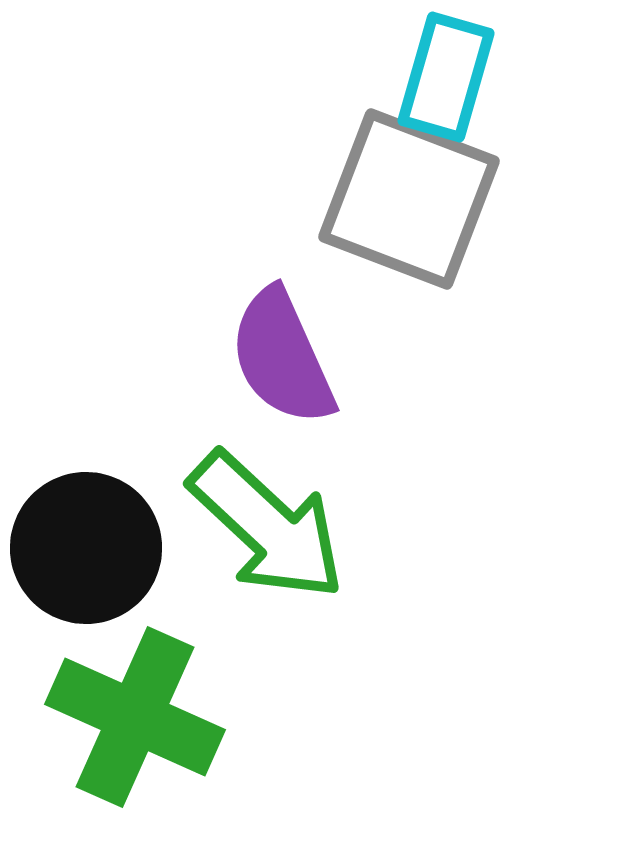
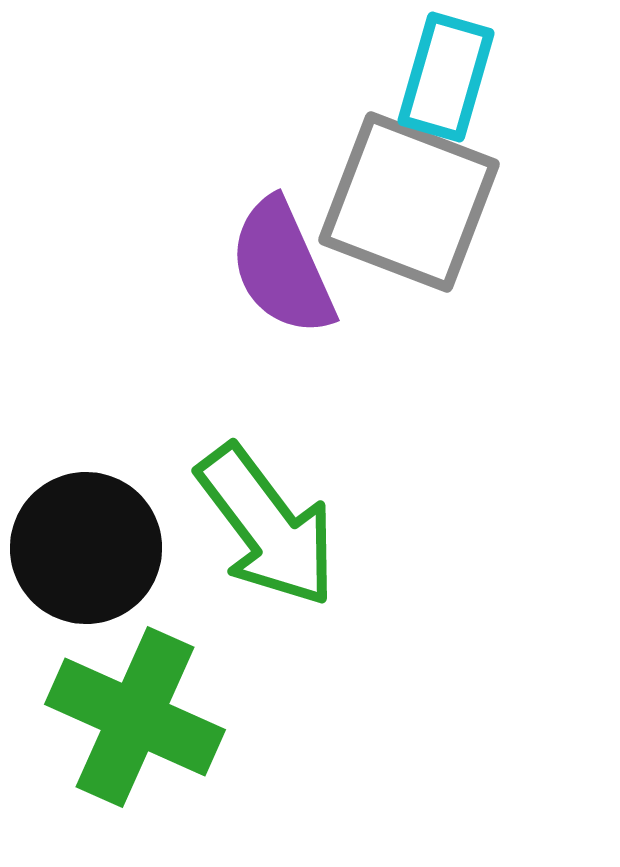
gray square: moved 3 px down
purple semicircle: moved 90 px up
green arrow: rotated 10 degrees clockwise
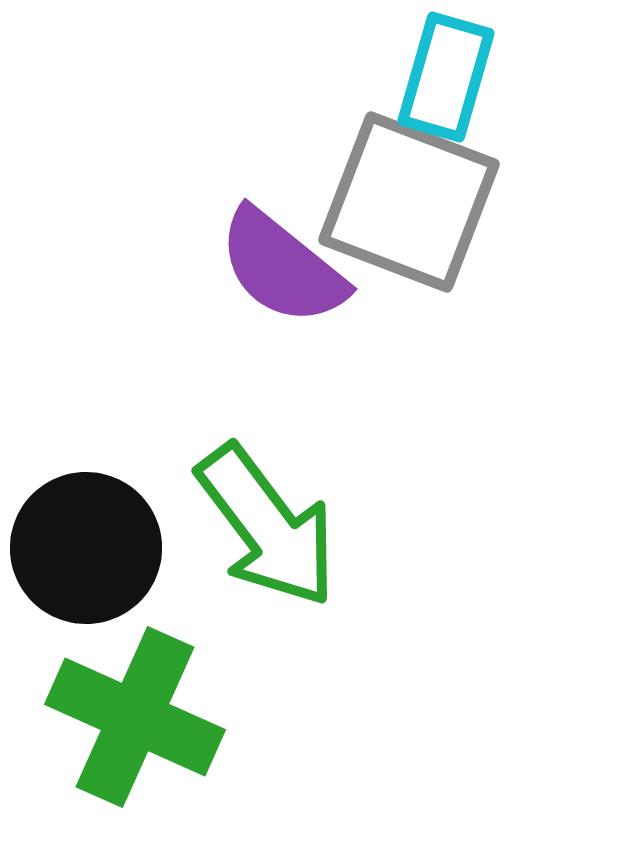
purple semicircle: rotated 27 degrees counterclockwise
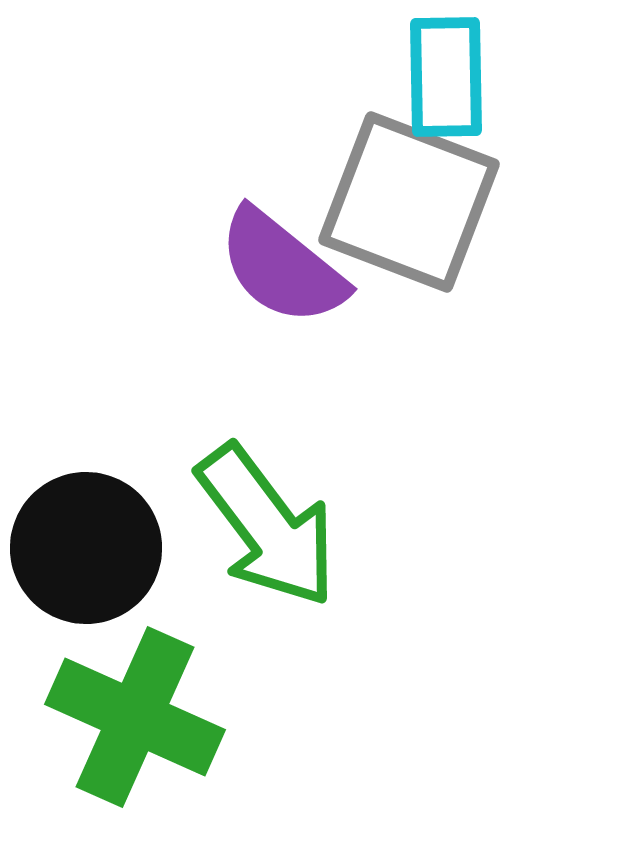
cyan rectangle: rotated 17 degrees counterclockwise
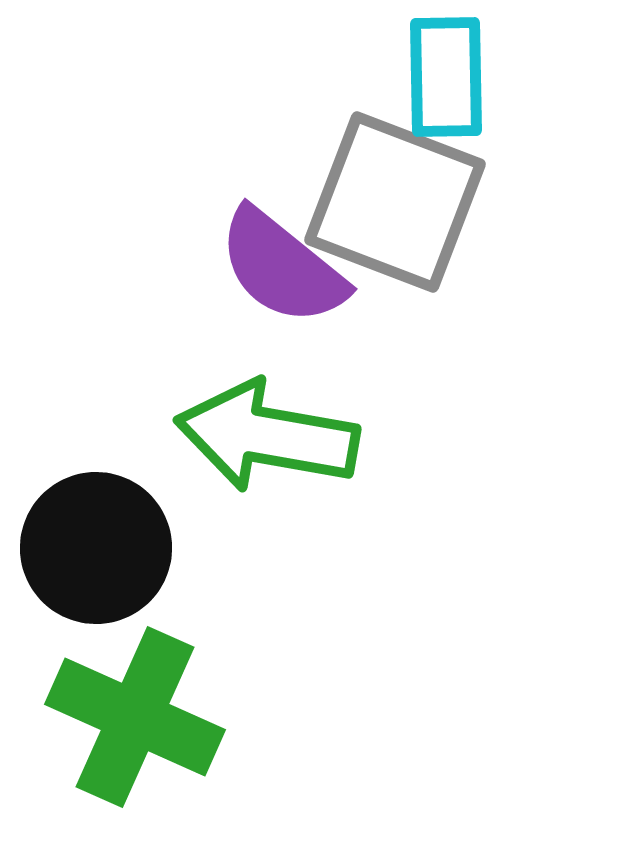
gray square: moved 14 px left
green arrow: moved 90 px up; rotated 137 degrees clockwise
black circle: moved 10 px right
